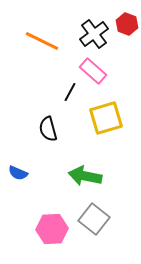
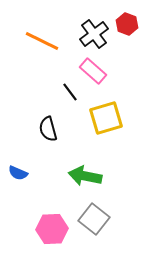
black line: rotated 66 degrees counterclockwise
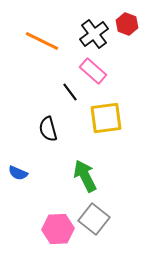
yellow square: rotated 8 degrees clockwise
green arrow: rotated 52 degrees clockwise
pink hexagon: moved 6 px right
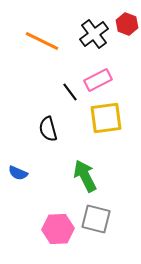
pink rectangle: moved 5 px right, 9 px down; rotated 68 degrees counterclockwise
gray square: moved 2 px right; rotated 24 degrees counterclockwise
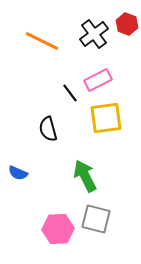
black line: moved 1 px down
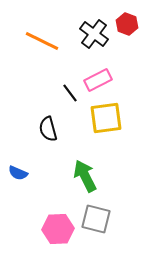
black cross: rotated 16 degrees counterclockwise
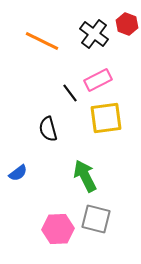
blue semicircle: rotated 60 degrees counterclockwise
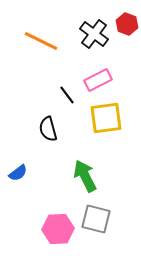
orange line: moved 1 px left
black line: moved 3 px left, 2 px down
